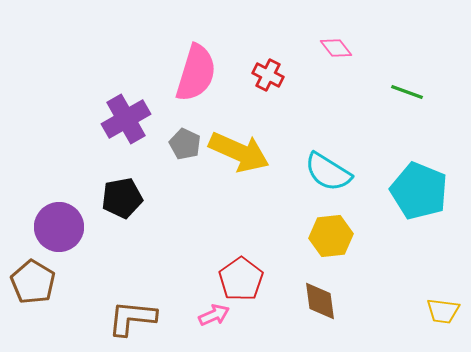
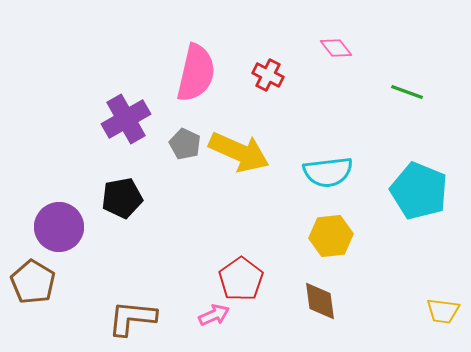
pink semicircle: rotated 4 degrees counterclockwise
cyan semicircle: rotated 39 degrees counterclockwise
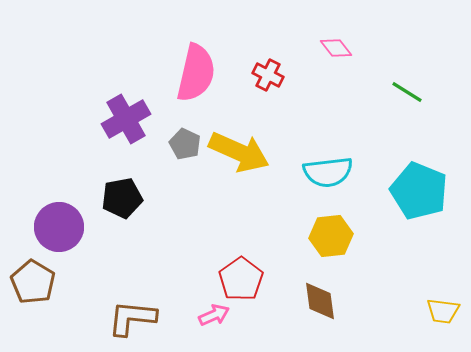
green line: rotated 12 degrees clockwise
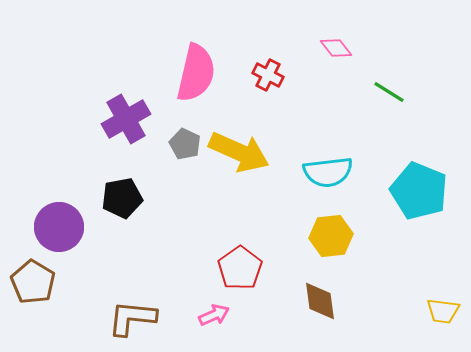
green line: moved 18 px left
red pentagon: moved 1 px left, 11 px up
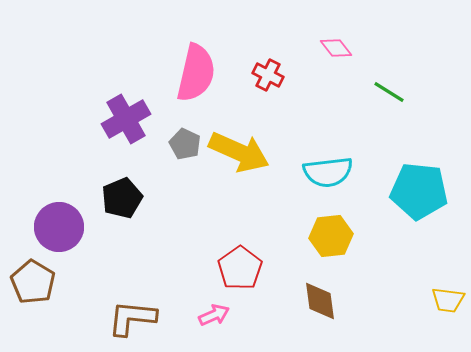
cyan pentagon: rotated 16 degrees counterclockwise
black pentagon: rotated 12 degrees counterclockwise
yellow trapezoid: moved 5 px right, 11 px up
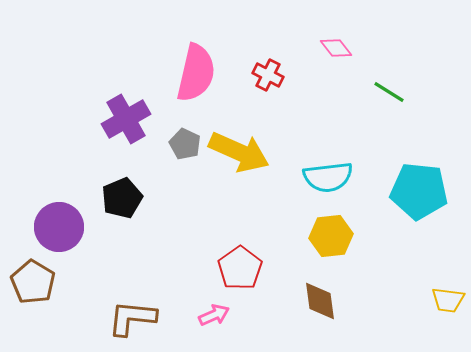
cyan semicircle: moved 5 px down
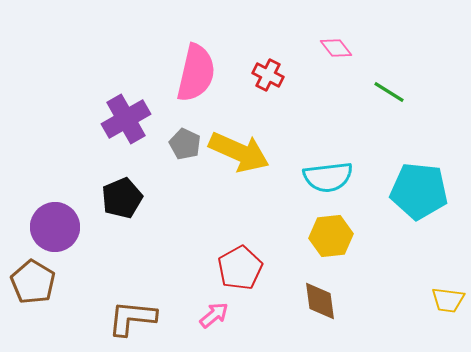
purple circle: moved 4 px left
red pentagon: rotated 6 degrees clockwise
pink arrow: rotated 16 degrees counterclockwise
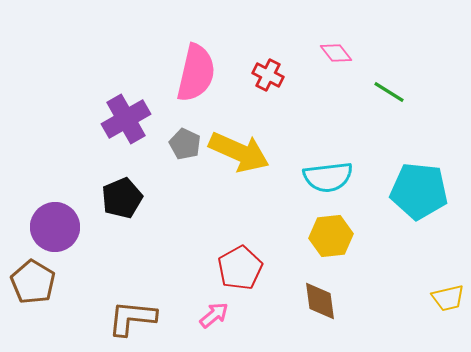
pink diamond: moved 5 px down
yellow trapezoid: moved 2 px up; rotated 20 degrees counterclockwise
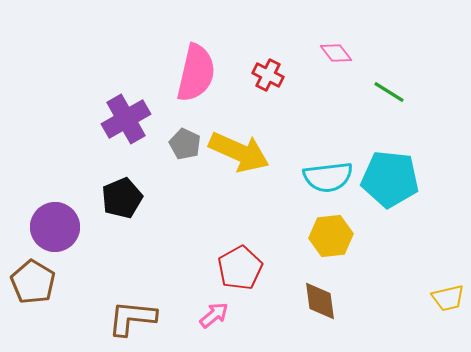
cyan pentagon: moved 29 px left, 12 px up
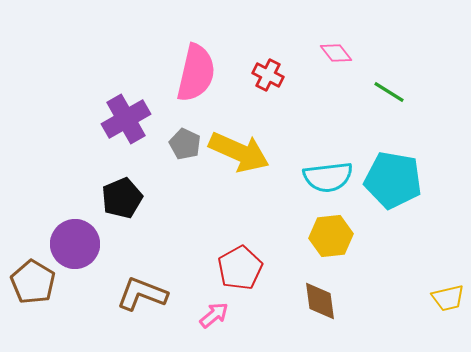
cyan pentagon: moved 3 px right, 1 px down; rotated 4 degrees clockwise
purple circle: moved 20 px right, 17 px down
brown L-shape: moved 10 px right, 24 px up; rotated 15 degrees clockwise
